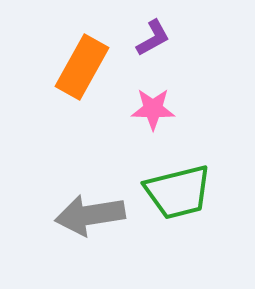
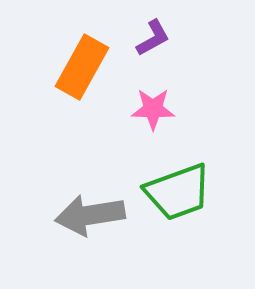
green trapezoid: rotated 6 degrees counterclockwise
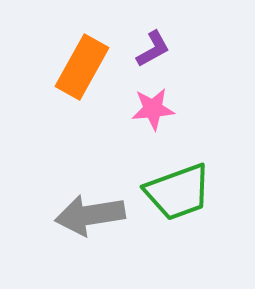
purple L-shape: moved 11 px down
pink star: rotated 6 degrees counterclockwise
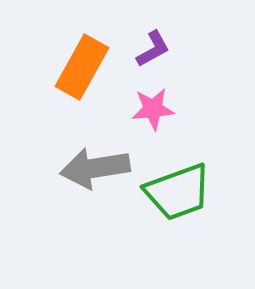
gray arrow: moved 5 px right, 47 px up
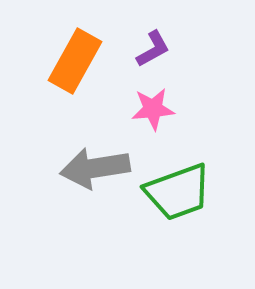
orange rectangle: moved 7 px left, 6 px up
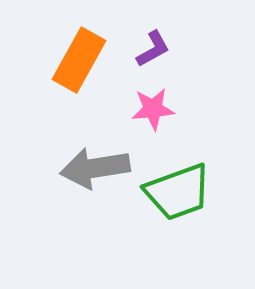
orange rectangle: moved 4 px right, 1 px up
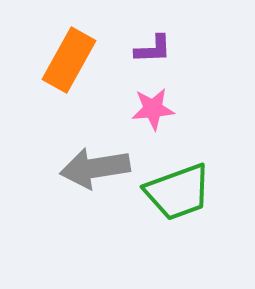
purple L-shape: rotated 27 degrees clockwise
orange rectangle: moved 10 px left
